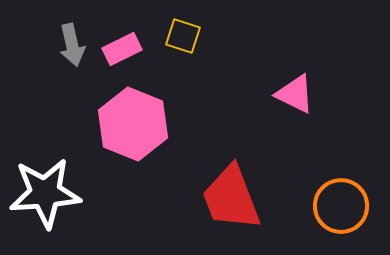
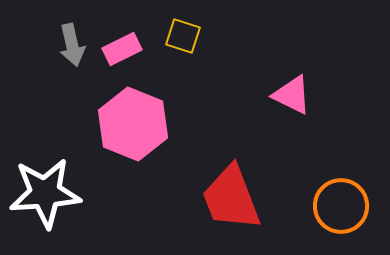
pink triangle: moved 3 px left, 1 px down
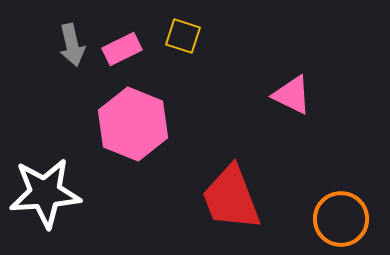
orange circle: moved 13 px down
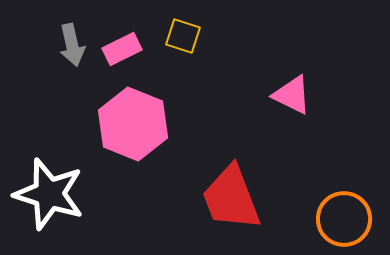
white star: moved 4 px right, 1 px down; rotated 22 degrees clockwise
orange circle: moved 3 px right
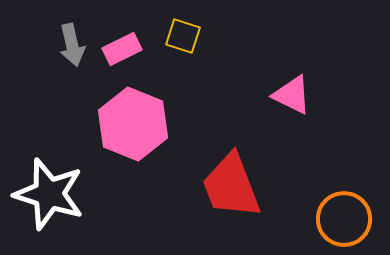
red trapezoid: moved 12 px up
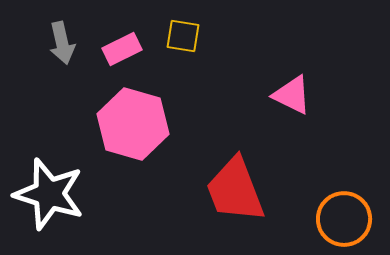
yellow square: rotated 9 degrees counterclockwise
gray arrow: moved 10 px left, 2 px up
pink hexagon: rotated 6 degrees counterclockwise
red trapezoid: moved 4 px right, 4 px down
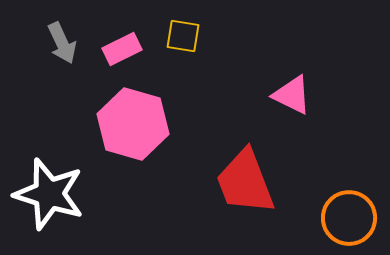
gray arrow: rotated 12 degrees counterclockwise
red trapezoid: moved 10 px right, 8 px up
orange circle: moved 5 px right, 1 px up
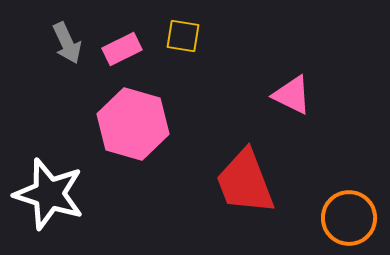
gray arrow: moved 5 px right
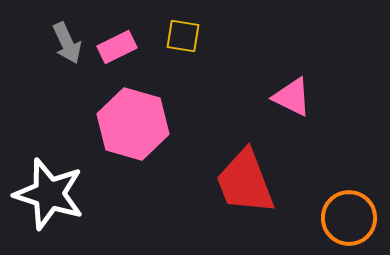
pink rectangle: moved 5 px left, 2 px up
pink triangle: moved 2 px down
